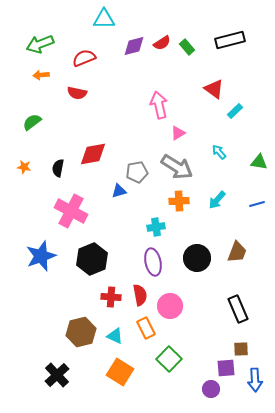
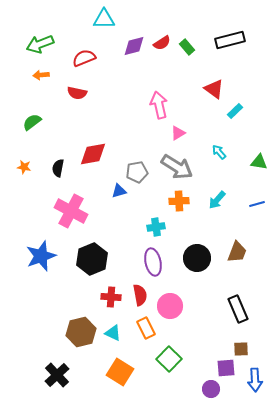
cyan triangle at (115, 336): moved 2 px left, 3 px up
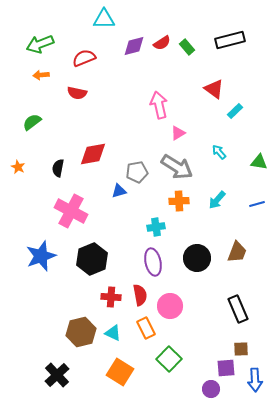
orange star at (24, 167): moved 6 px left; rotated 16 degrees clockwise
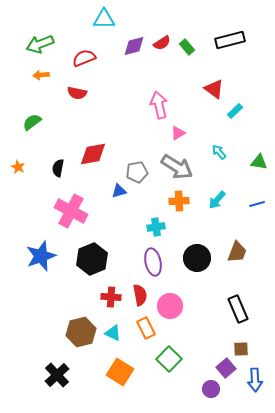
purple square at (226, 368): rotated 36 degrees counterclockwise
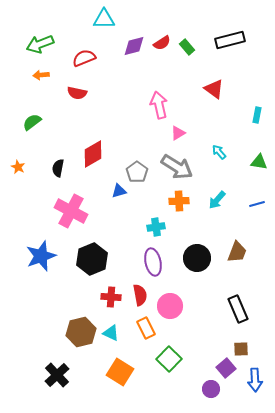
cyan rectangle at (235, 111): moved 22 px right, 4 px down; rotated 35 degrees counterclockwise
red diamond at (93, 154): rotated 20 degrees counterclockwise
gray pentagon at (137, 172): rotated 25 degrees counterclockwise
cyan triangle at (113, 333): moved 2 px left
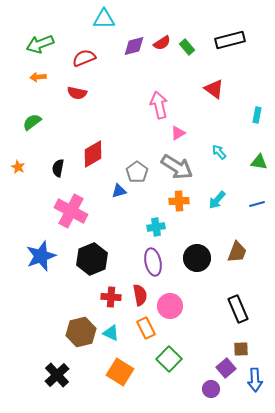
orange arrow at (41, 75): moved 3 px left, 2 px down
